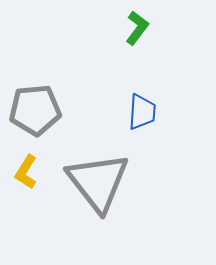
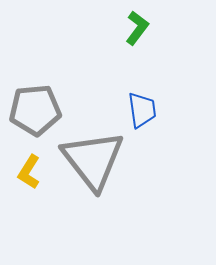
blue trapezoid: moved 2 px up; rotated 12 degrees counterclockwise
yellow L-shape: moved 3 px right
gray triangle: moved 5 px left, 22 px up
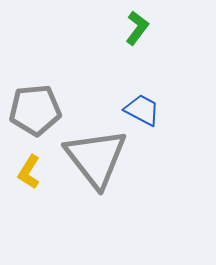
blue trapezoid: rotated 54 degrees counterclockwise
gray triangle: moved 3 px right, 2 px up
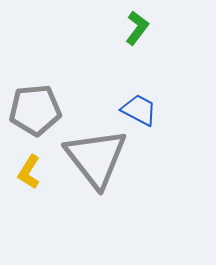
blue trapezoid: moved 3 px left
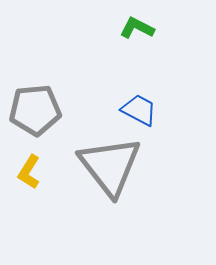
green L-shape: rotated 100 degrees counterclockwise
gray triangle: moved 14 px right, 8 px down
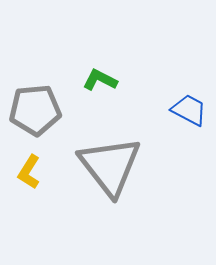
green L-shape: moved 37 px left, 52 px down
blue trapezoid: moved 50 px right
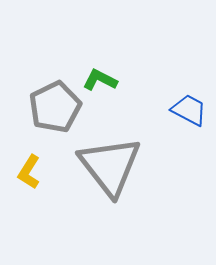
gray pentagon: moved 20 px right, 3 px up; rotated 21 degrees counterclockwise
